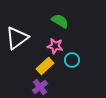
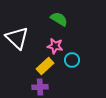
green semicircle: moved 1 px left, 2 px up
white triangle: rotated 40 degrees counterclockwise
purple cross: rotated 35 degrees clockwise
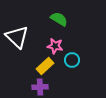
white triangle: moved 1 px up
